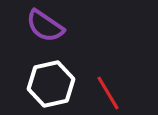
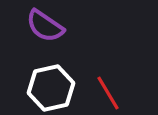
white hexagon: moved 4 px down
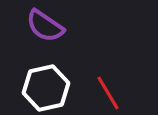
white hexagon: moved 5 px left
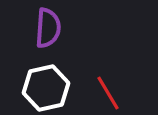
purple semicircle: moved 3 px right, 2 px down; rotated 120 degrees counterclockwise
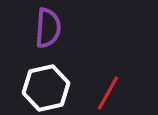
red line: rotated 60 degrees clockwise
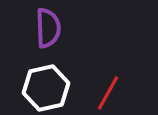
purple semicircle: rotated 6 degrees counterclockwise
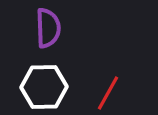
white hexagon: moved 2 px left, 1 px up; rotated 12 degrees clockwise
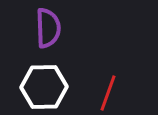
red line: rotated 9 degrees counterclockwise
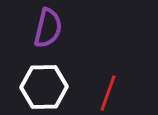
purple semicircle: rotated 15 degrees clockwise
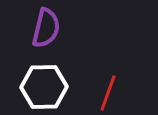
purple semicircle: moved 2 px left
